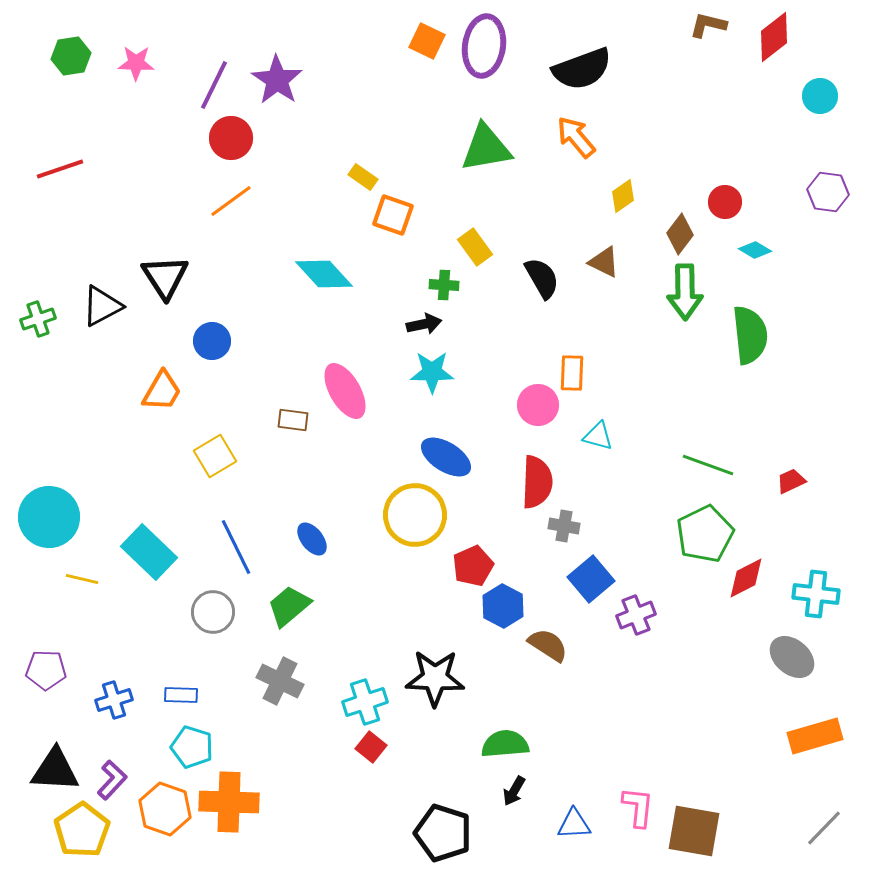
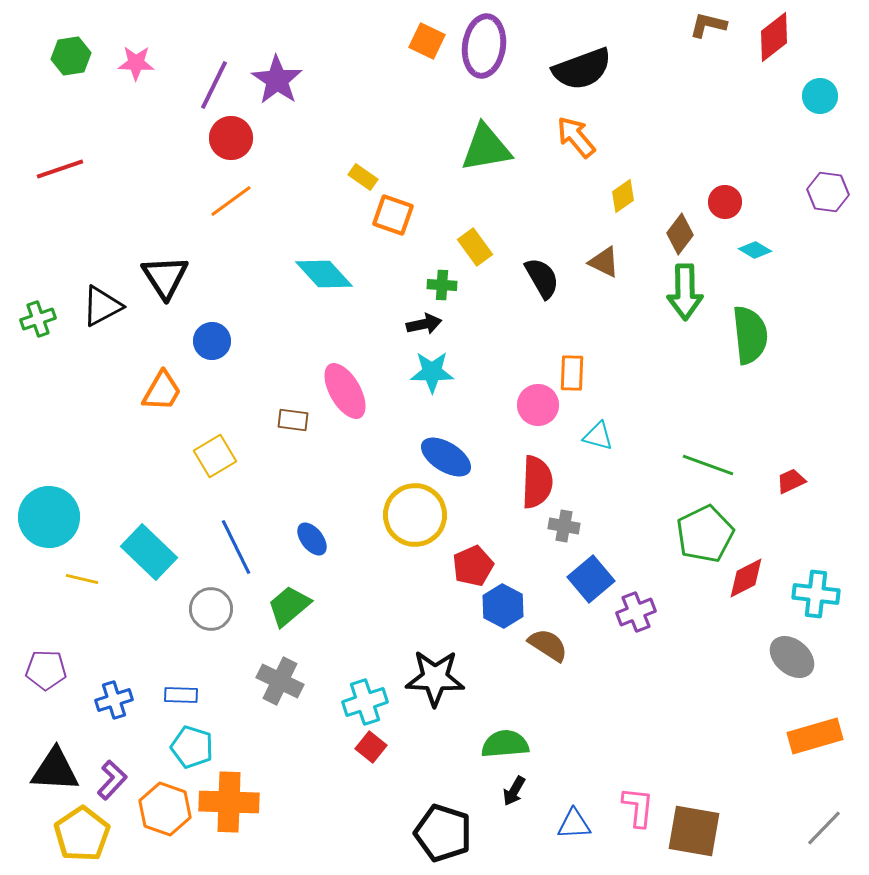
green cross at (444, 285): moved 2 px left
gray circle at (213, 612): moved 2 px left, 3 px up
purple cross at (636, 615): moved 3 px up
yellow pentagon at (82, 830): moved 4 px down
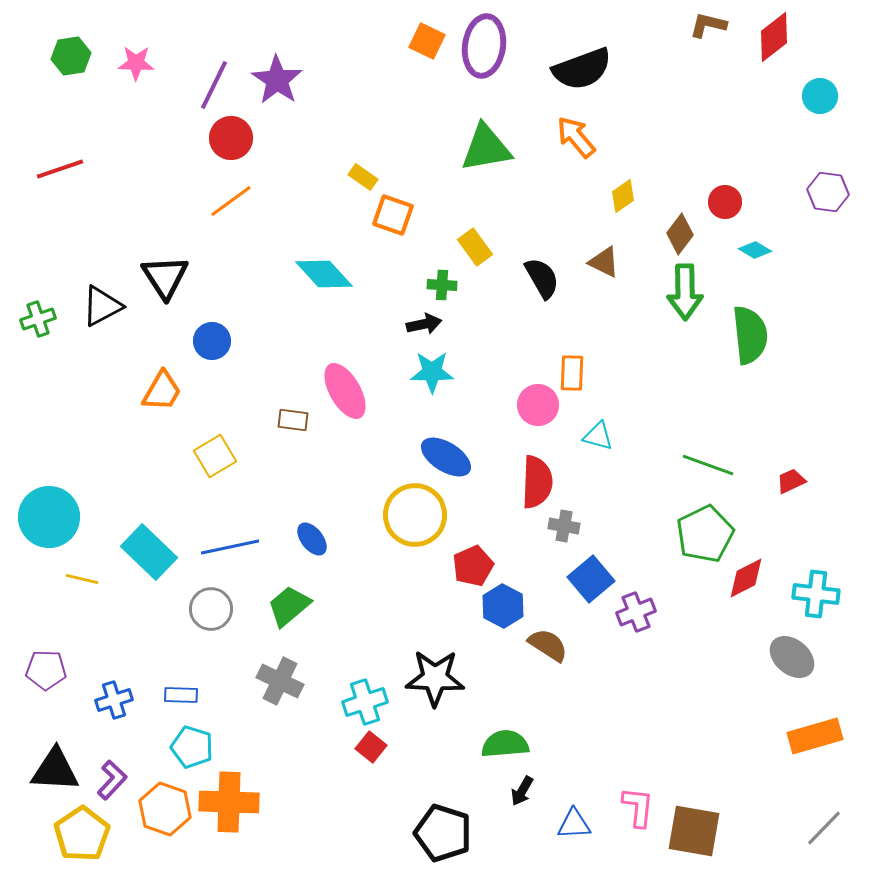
blue line at (236, 547): moved 6 px left; rotated 76 degrees counterclockwise
black arrow at (514, 791): moved 8 px right
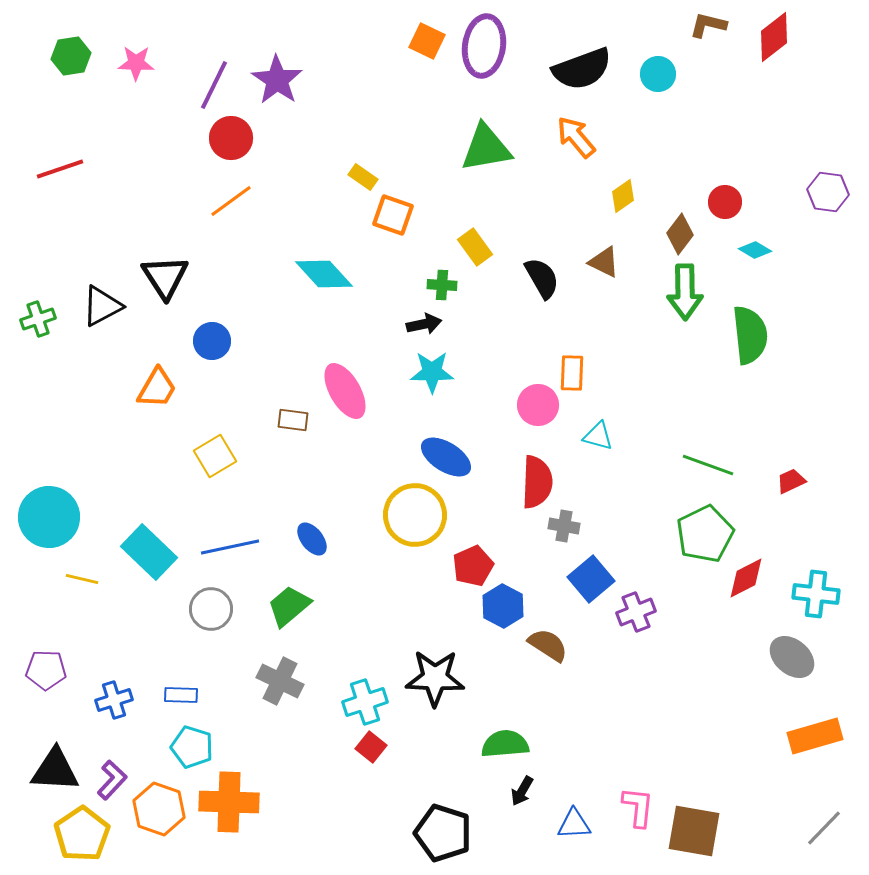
cyan circle at (820, 96): moved 162 px left, 22 px up
orange trapezoid at (162, 391): moved 5 px left, 3 px up
orange hexagon at (165, 809): moved 6 px left
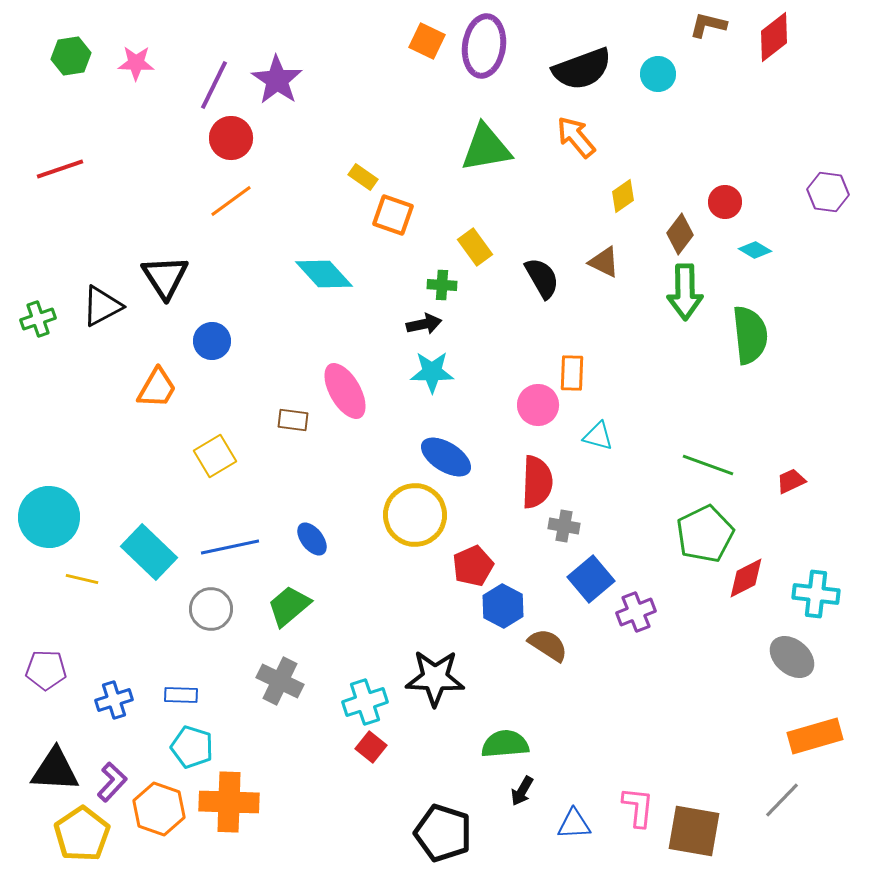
purple L-shape at (112, 780): moved 2 px down
gray line at (824, 828): moved 42 px left, 28 px up
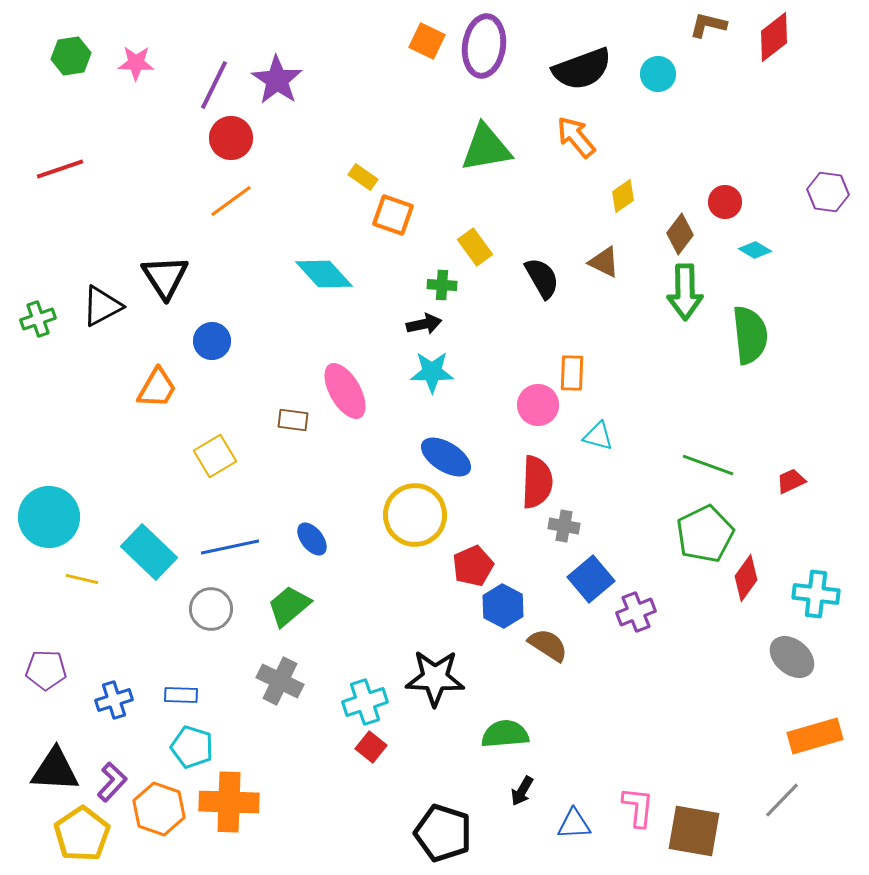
red diamond at (746, 578): rotated 27 degrees counterclockwise
green semicircle at (505, 744): moved 10 px up
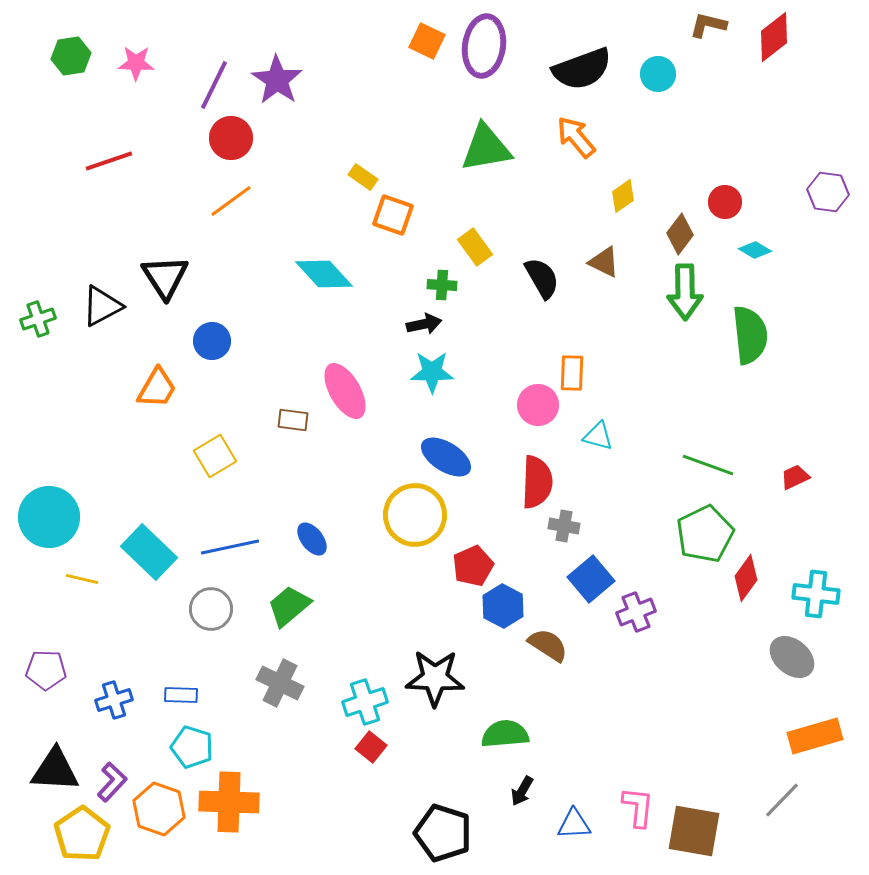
red line at (60, 169): moved 49 px right, 8 px up
red trapezoid at (791, 481): moved 4 px right, 4 px up
gray cross at (280, 681): moved 2 px down
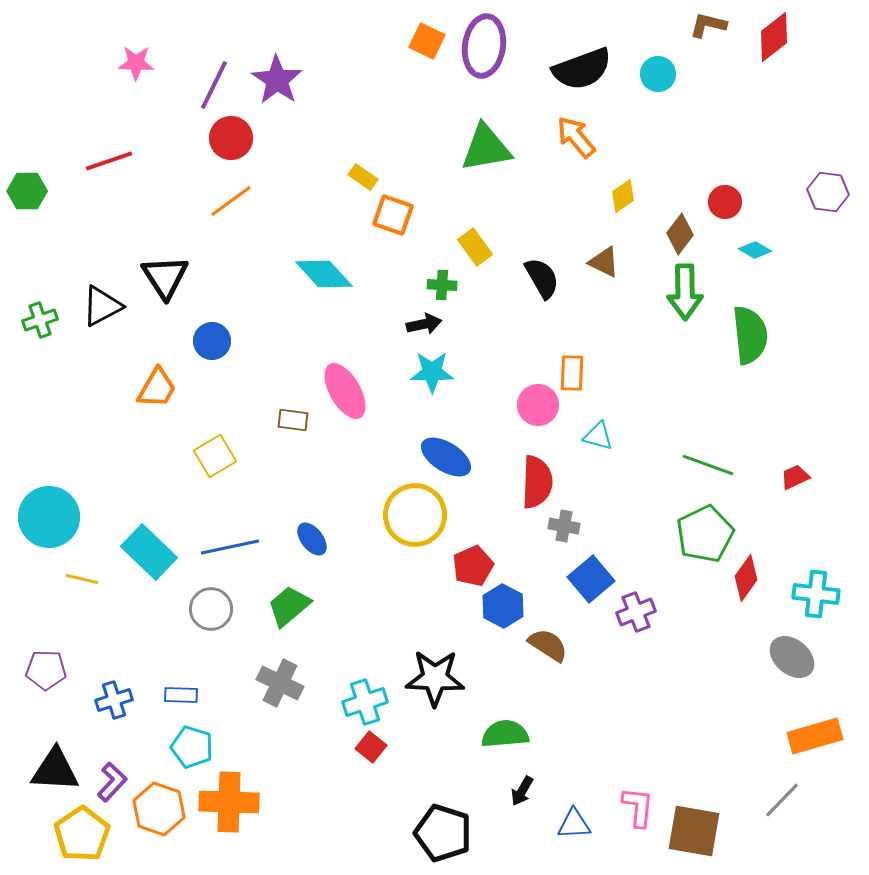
green hexagon at (71, 56): moved 44 px left, 135 px down; rotated 9 degrees clockwise
green cross at (38, 319): moved 2 px right, 1 px down
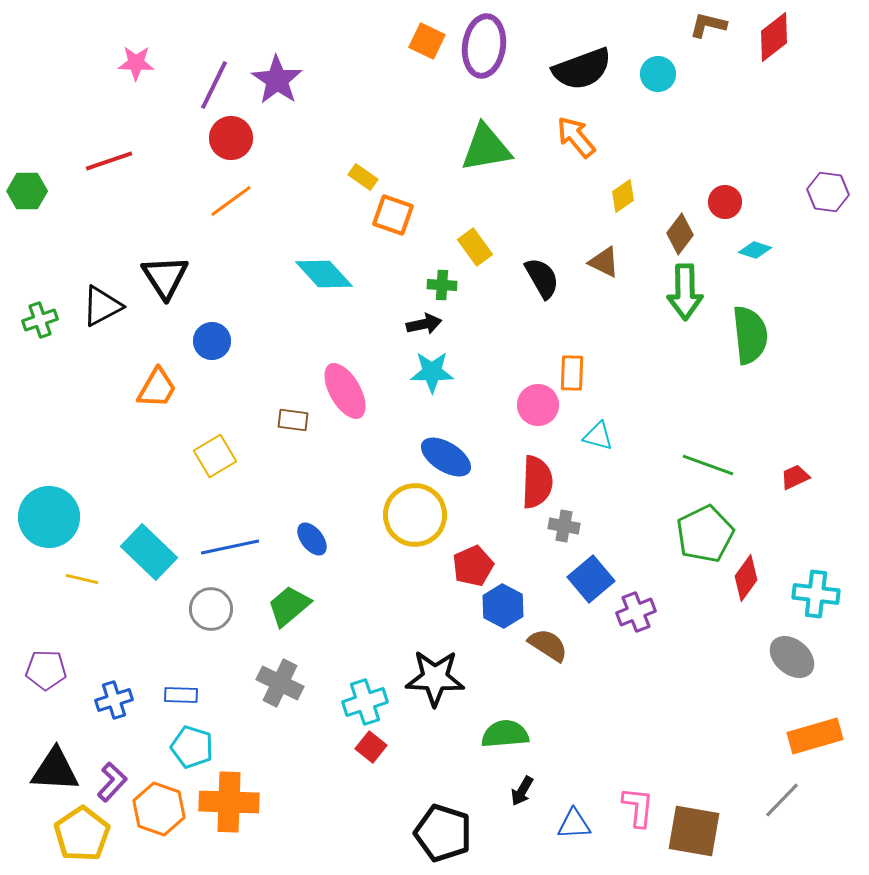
cyan diamond at (755, 250): rotated 12 degrees counterclockwise
